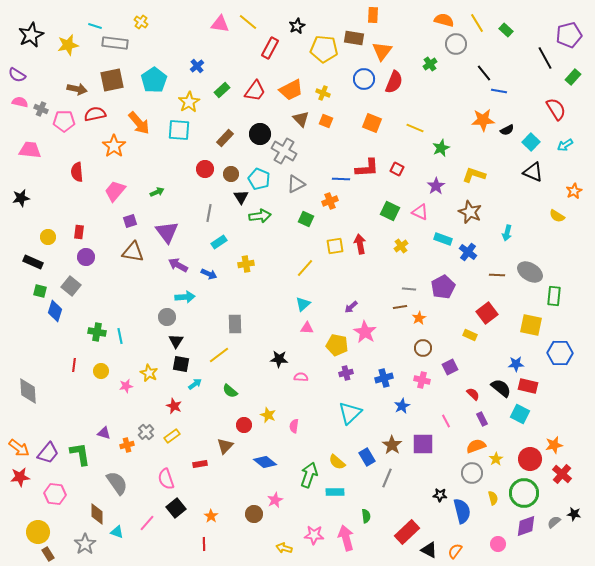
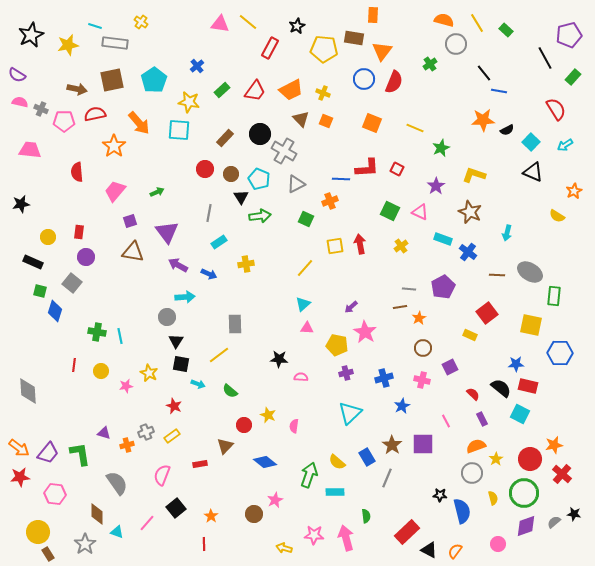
yellow star at (189, 102): rotated 30 degrees counterclockwise
black star at (21, 198): moved 6 px down
gray square at (71, 286): moved 1 px right, 3 px up
cyan arrow at (195, 384): moved 3 px right; rotated 56 degrees clockwise
gray cross at (146, 432): rotated 21 degrees clockwise
pink semicircle at (166, 479): moved 4 px left, 4 px up; rotated 40 degrees clockwise
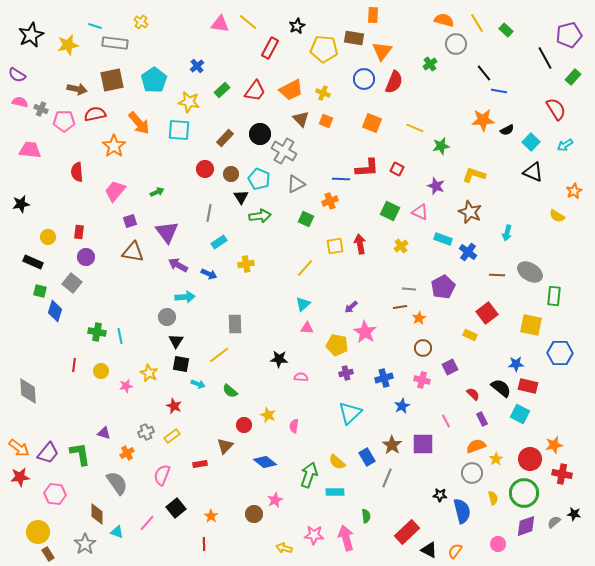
green star at (441, 148): moved 2 px up; rotated 12 degrees clockwise
purple star at (436, 186): rotated 18 degrees counterclockwise
orange cross at (127, 445): moved 8 px down; rotated 16 degrees counterclockwise
red cross at (562, 474): rotated 30 degrees counterclockwise
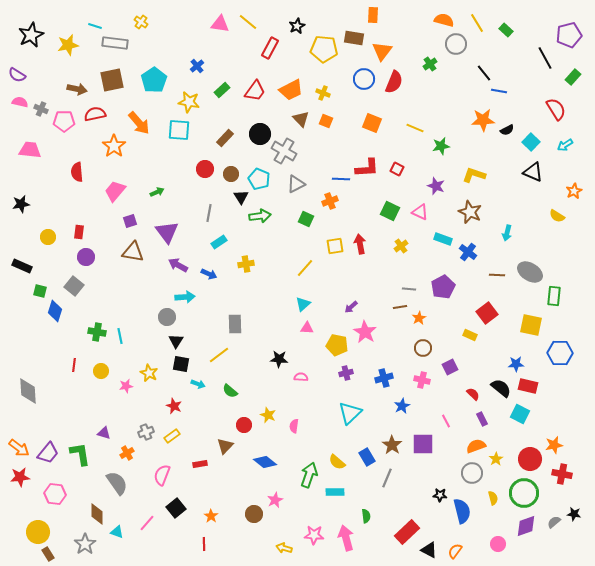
black rectangle at (33, 262): moved 11 px left, 4 px down
gray square at (72, 283): moved 2 px right, 3 px down
